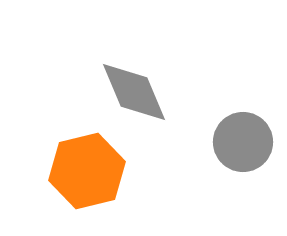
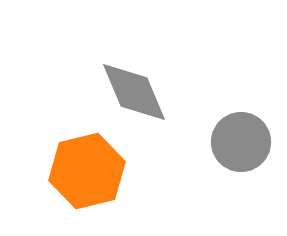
gray circle: moved 2 px left
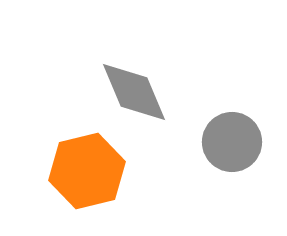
gray circle: moved 9 px left
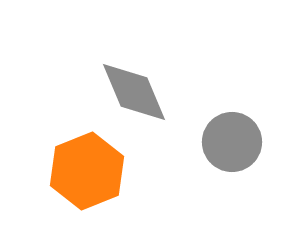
orange hexagon: rotated 8 degrees counterclockwise
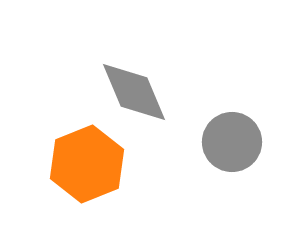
orange hexagon: moved 7 px up
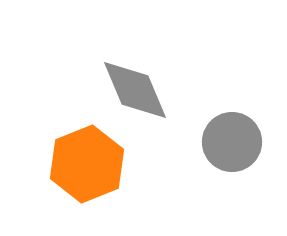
gray diamond: moved 1 px right, 2 px up
